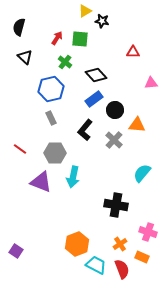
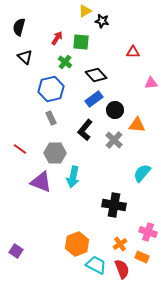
green square: moved 1 px right, 3 px down
black cross: moved 2 px left
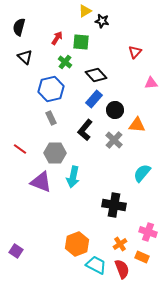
red triangle: moved 2 px right; rotated 48 degrees counterclockwise
blue rectangle: rotated 12 degrees counterclockwise
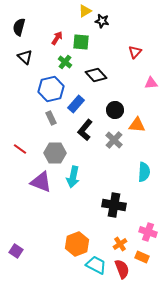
blue rectangle: moved 18 px left, 5 px down
cyan semicircle: moved 2 px right, 1 px up; rotated 144 degrees clockwise
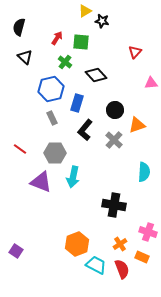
blue rectangle: moved 1 px right, 1 px up; rotated 24 degrees counterclockwise
gray rectangle: moved 1 px right
orange triangle: rotated 24 degrees counterclockwise
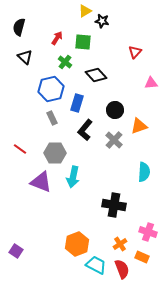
green square: moved 2 px right
orange triangle: moved 2 px right, 1 px down
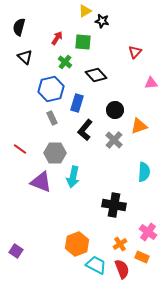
pink cross: rotated 18 degrees clockwise
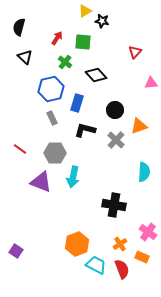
black L-shape: rotated 65 degrees clockwise
gray cross: moved 2 px right
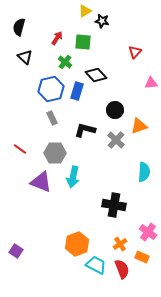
blue rectangle: moved 12 px up
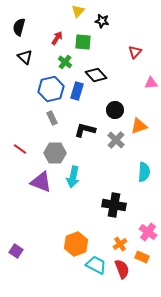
yellow triangle: moved 7 px left; rotated 16 degrees counterclockwise
orange hexagon: moved 1 px left
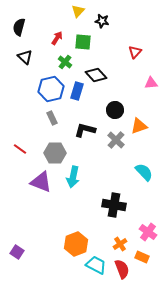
cyan semicircle: rotated 48 degrees counterclockwise
purple square: moved 1 px right, 1 px down
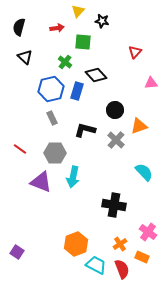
red arrow: moved 10 px up; rotated 48 degrees clockwise
